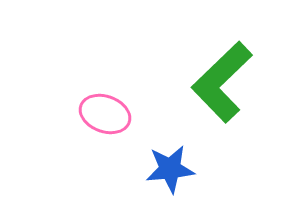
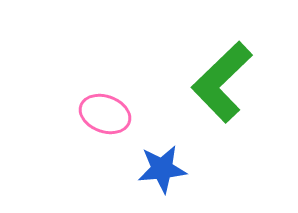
blue star: moved 8 px left
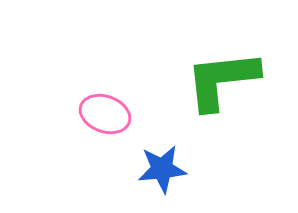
green L-shape: moved 2 px up; rotated 38 degrees clockwise
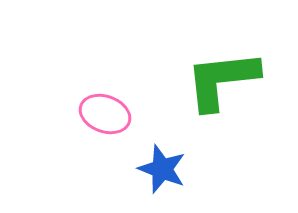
blue star: rotated 27 degrees clockwise
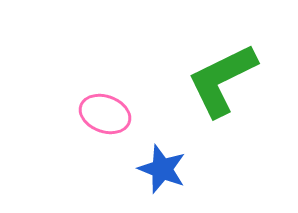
green L-shape: rotated 20 degrees counterclockwise
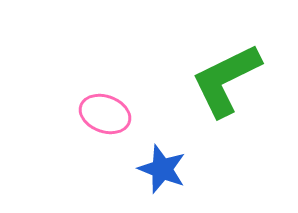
green L-shape: moved 4 px right
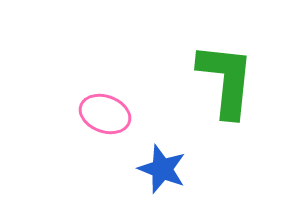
green L-shape: rotated 122 degrees clockwise
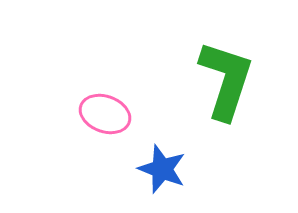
green L-shape: rotated 12 degrees clockwise
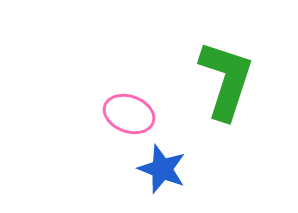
pink ellipse: moved 24 px right
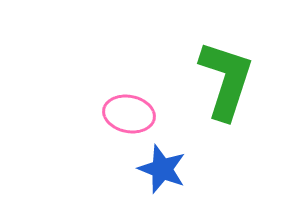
pink ellipse: rotated 9 degrees counterclockwise
